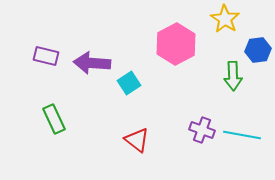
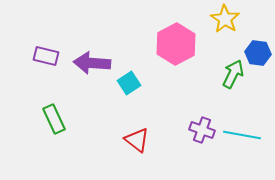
blue hexagon: moved 3 px down; rotated 15 degrees clockwise
green arrow: moved 2 px up; rotated 152 degrees counterclockwise
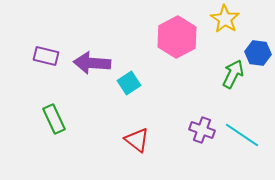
pink hexagon: moved 1 px right, 7 px up
cyan line: rotated 24 degrees clockwise
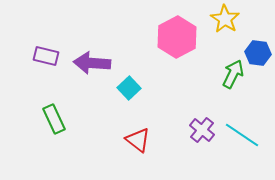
cyan square: moved 5 px down; rotated 10 degrees counterclockwise
purple cross: rotated 20 degrees clockwise
red triangle: moved 1 px right
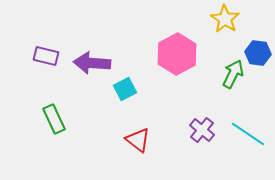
pink hexagon: moved 17 px down
cyan square: moved 4 px left, 1 px down; rotated 15 degrees clockwise
cyan line: moved 6 px right, 1 px up
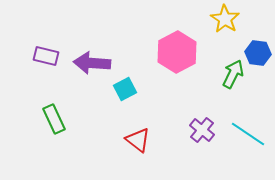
pink hexagon: moved 2 px up
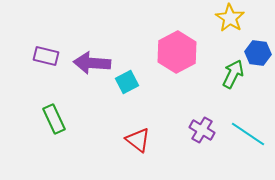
yellow star: moved 5 px right, 1 px up
cyan square: moved 2 px right, 7 px up
purple cross: rotated 10 degrees counterclockwise
